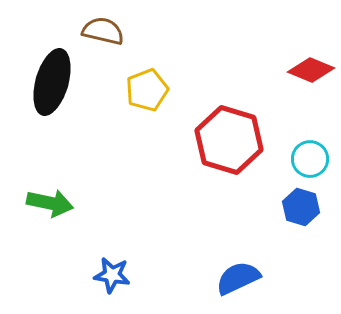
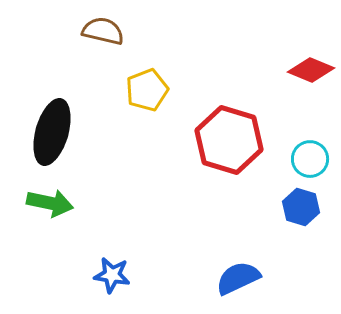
black ellipse: moved 50 px down
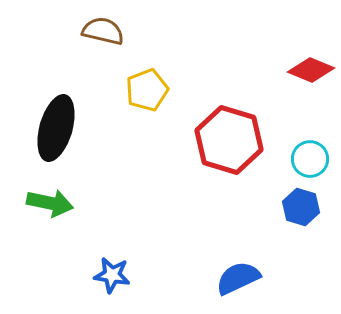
black ellipse: moved 4 px right, 4 px up
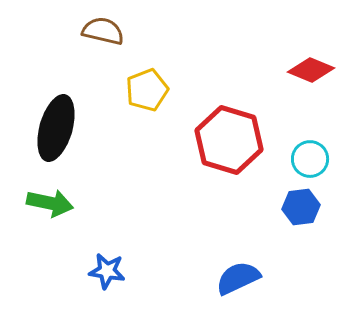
blue hexagon: rotated 24 degrees counterclockwise
blue star: moved 5 px left, 4 px up
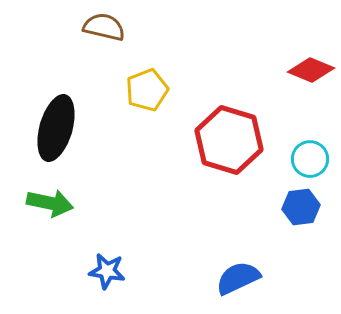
brown semicircle: moved 1 px right, 4 px up
